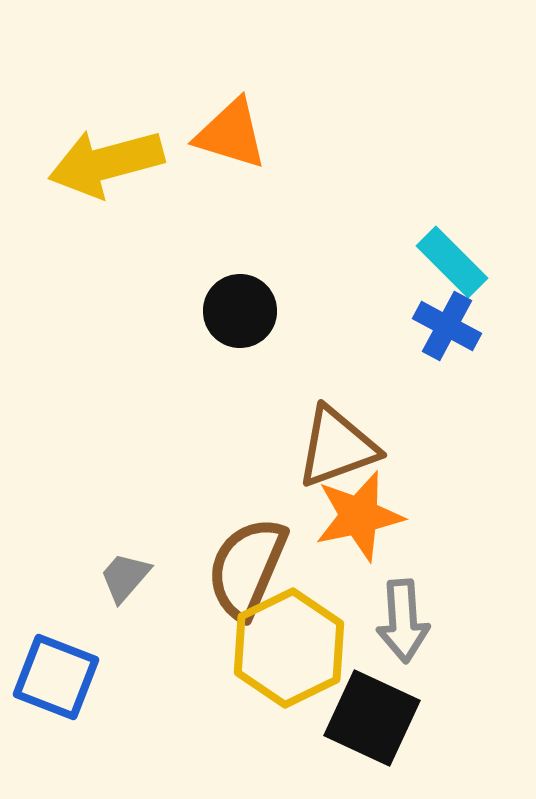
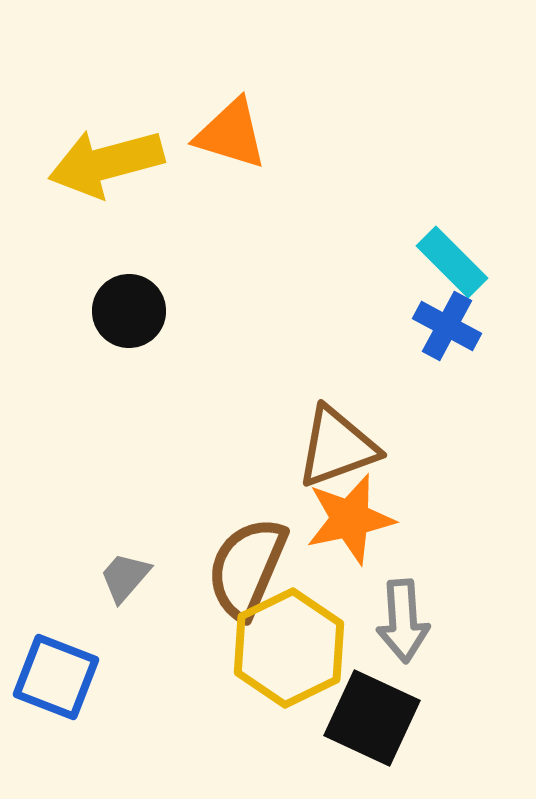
black circle: moved 111 px left
orange star: moved 9 px left, 3 px down
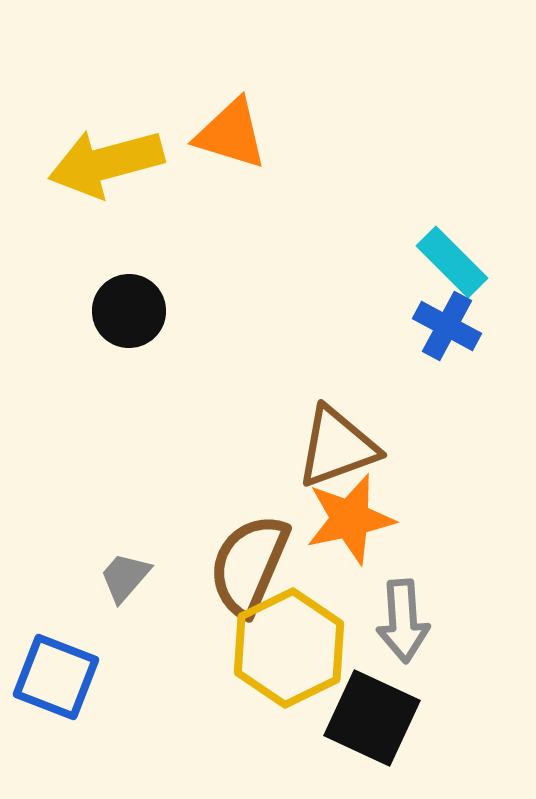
brown semicircle: moved 2 px right, 3 px up
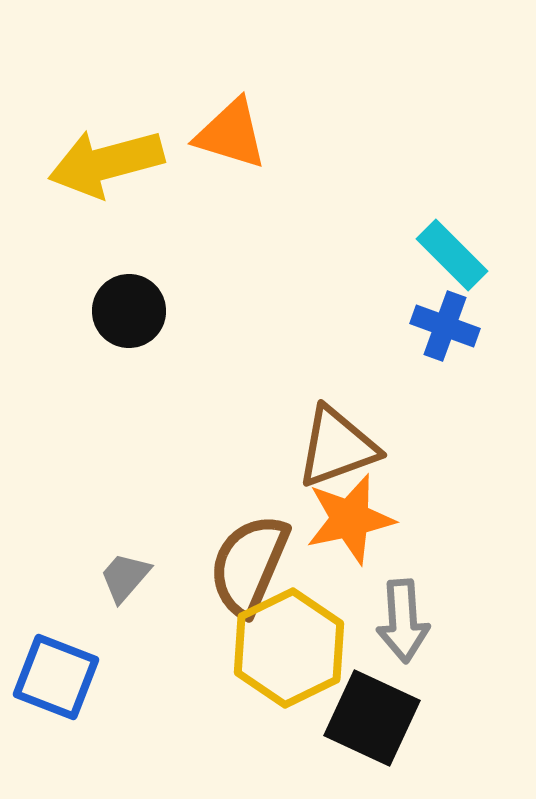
cyan rectangle: moved 7 px up
blue cross: moved 2 px left; rotated 8 degrees counterclockwise
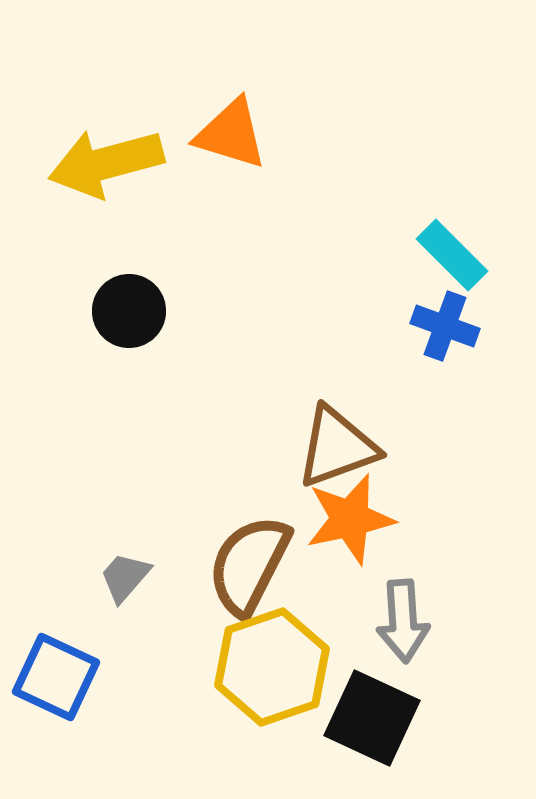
brown semicircle: rotated 4 degrees clockwise
yellow hexagon: moved 17 px left, 19 px down; rotated 7 degrees clockwise
blue square: rotated 4 degrees clockwise
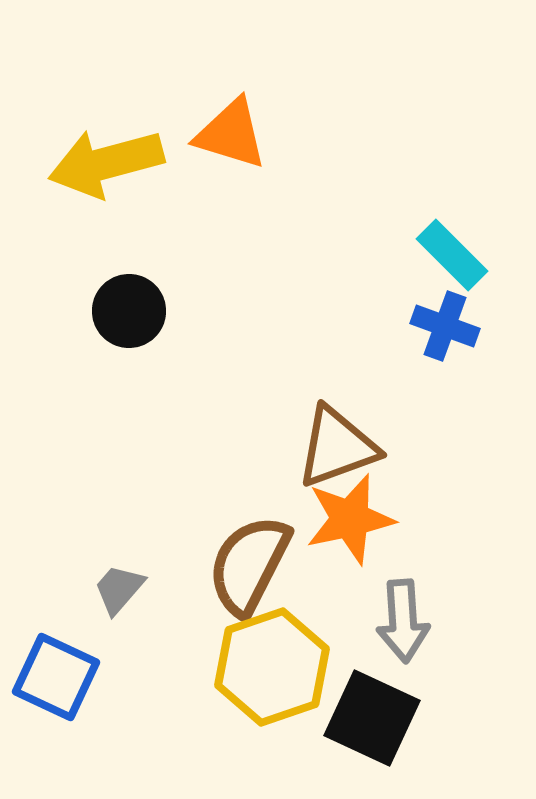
gray trapezoid: moved 6 px left, 12 px down
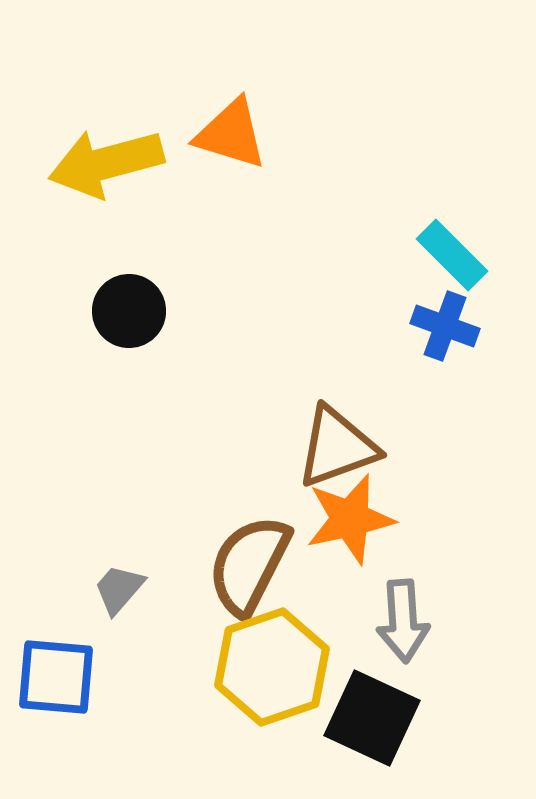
blue square: rotated 20 degrees counterclockwise
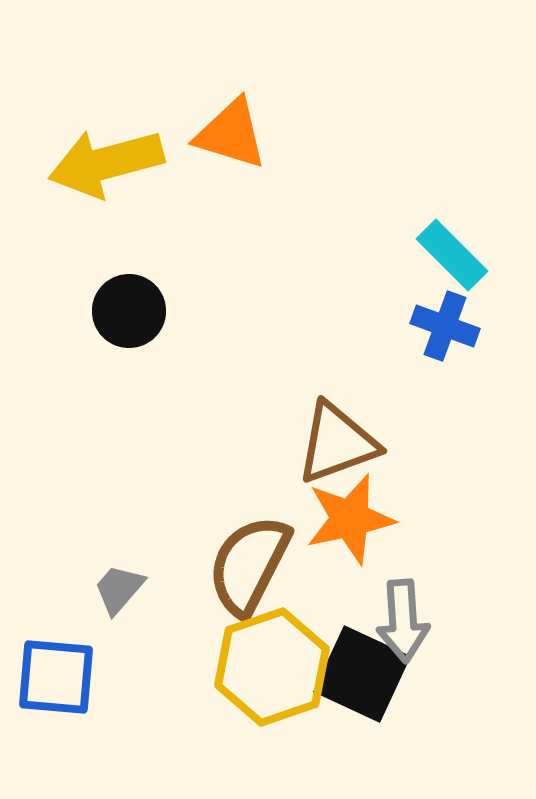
brown triangle: moved 4 px up
black square: moved 10 px left, 44 px up
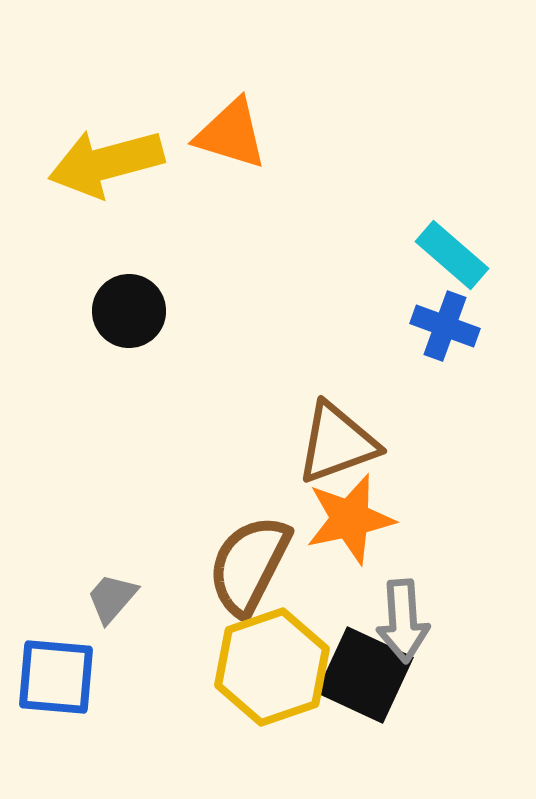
cyan rectangle: rotated 4 degrees counterclockwise
gray trapezoid: moved 7 px left, 9 px down
black square: moved 3 px right, 1 px down
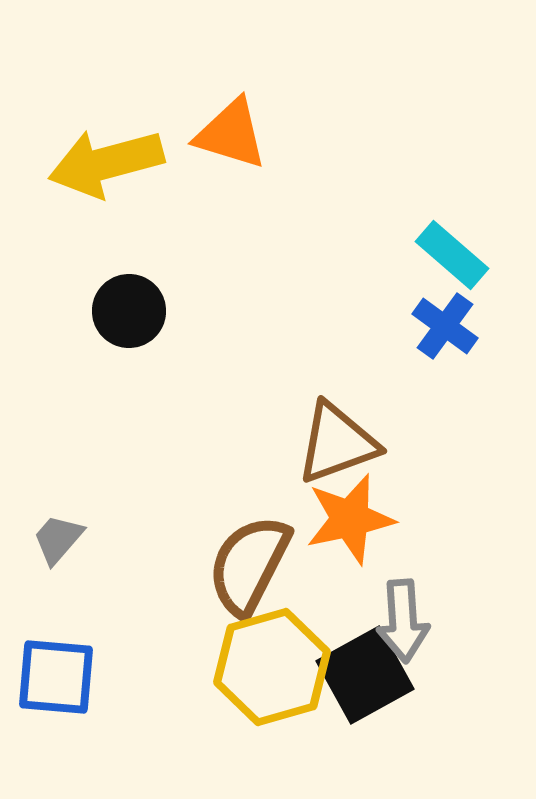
blue cross: rotated 16 degrees clockwise
gray trapezoid: moved 54 px left, 59 px up
yellow hexagon: rotated 3 degrees clockwise
black square: rotated 36 degrees clockwise
